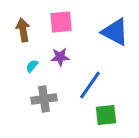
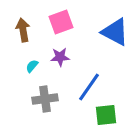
pink square: rotated 15 degrees counterclockwise
blue line: moved 1 px left, 2 px down
gray cross: moved 1 px right
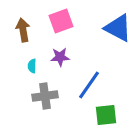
pink square: moved 1 px up
blue triangle: moved 3 px right, 4 px up
cyan semicircle: rotated 40 degrees counterclockwise
blue line: moved 2 px up
gray cross: moved 3 px up
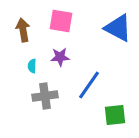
pink square: rotated 30 degrees clockwise
green square: moved 9 px right
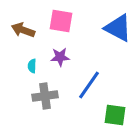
brown arrow: rotated 60 degrees counterclockwise
green square: rotated 15 degrees clockwise
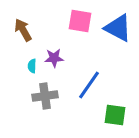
pink square: moved 19 px right
brown arrow: rotated 40 degrees clockwise
purple star: moved 6 px left, 1 px down
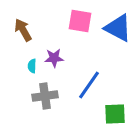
green square: moved 1 px up; rotated 10 degrees counterclockwise
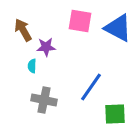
purple star: moved 8 px left, 11 px up
blue line: moved 2 px right, 2 px down
gray cross: moved 1 px left, 4 px down; rotated 20 degrees clockwise
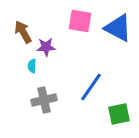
brown arrow: moved 2 px down
gray cross: rotated 25 degrees counterclockwise
green square: moved 4 px right; rotated 10 degrees counterclockwise
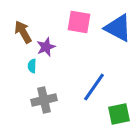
pink square: moved 1 px left, 1 px down
purple star: rotated 18 degrees counterclockwise
blue line: moved 3 px right
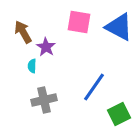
blue triangle: moved 1 px right, 1 px up
purple star: rotated 18 degrees counterclockwise
green square: rotated 15 degrees counterclockwise
